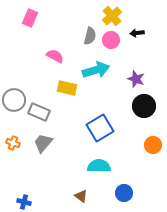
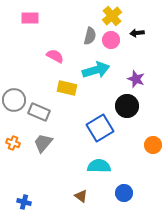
pink rectangle: rotated 66 degrees clockwise
black circle: moved 17 px left
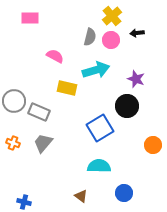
gray semicircle: moved 1 px down
gray circle: moved 1 px down
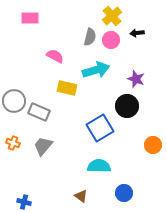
gray trapezoid: moved 3 px down
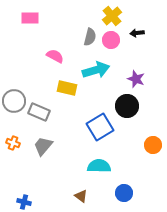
blue square: moved 1 px up
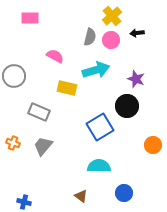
gray circle: moved 25 px up
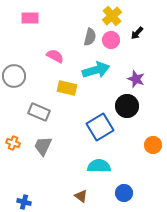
black arrow: rotated 40 degrees counterclockwise
gray trapezoid: rotated 15 degrees counterclockwise
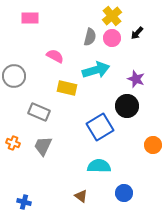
pink circle: moved 1 px right, 2 px up
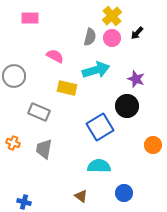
gray trapezoid: moved 1 px right, 3 px down; rotated 15 degrees counterclockwise
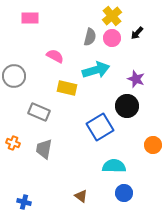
cyan semicircle: moved 15 px right
